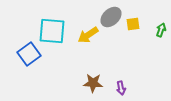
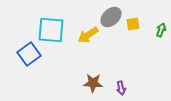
cyan square: moved 1 px left, 1 px up
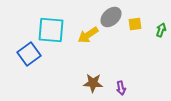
yellow square: moved 2 px right
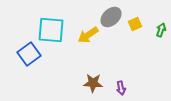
yellow square: rotated 16 degrees counterclockwise
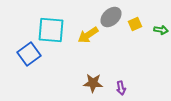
green arrow: rotated 80 degrees clockwise
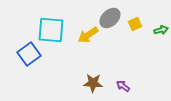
gray ellipse: moved 1 px left, 1 px down
green arrow: rotated 24 degrees counterclockwise
purple arrow: moved 2 px right, 2 px up; rotated 136 degrees clockwise
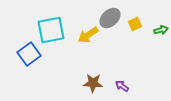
cyan square: rotated 16 degrees counterclockwise
purple arrow: moved 1 px left
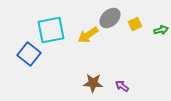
blue square: rotated 15 degrees counterclockwise
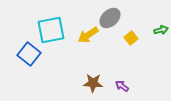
yellow square: moved 4 px left, 14 px down; rotated 16 degrees counterclockwise
